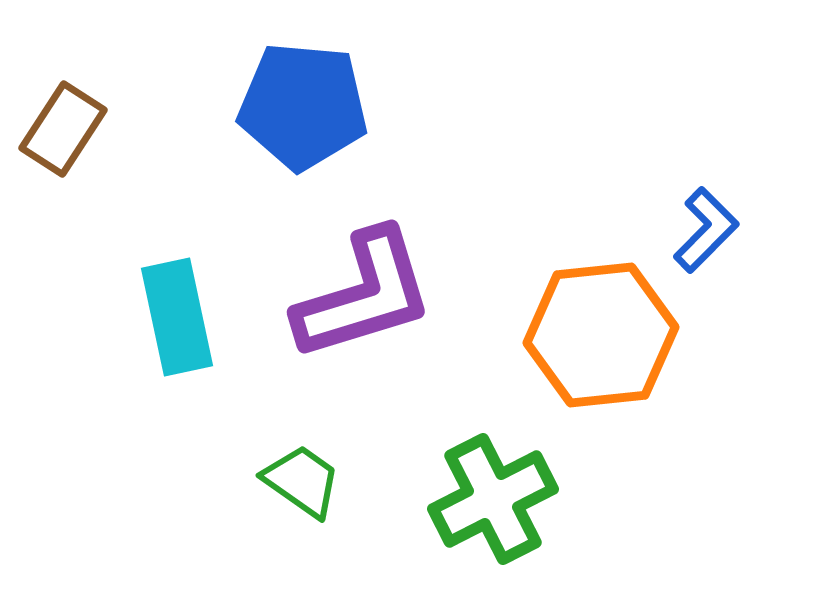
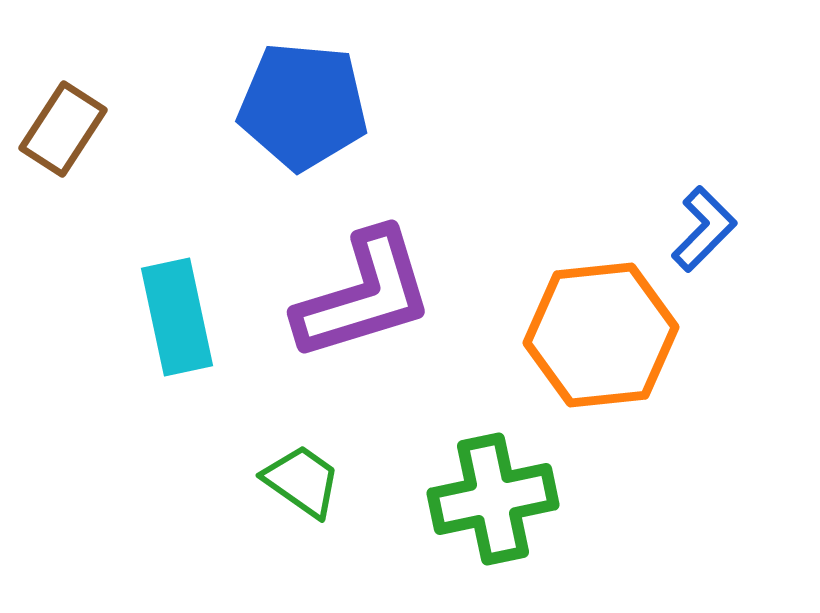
blue L-shape: moved 2 px left, 1 px up
green cross: rotated 15 degrees clockwise
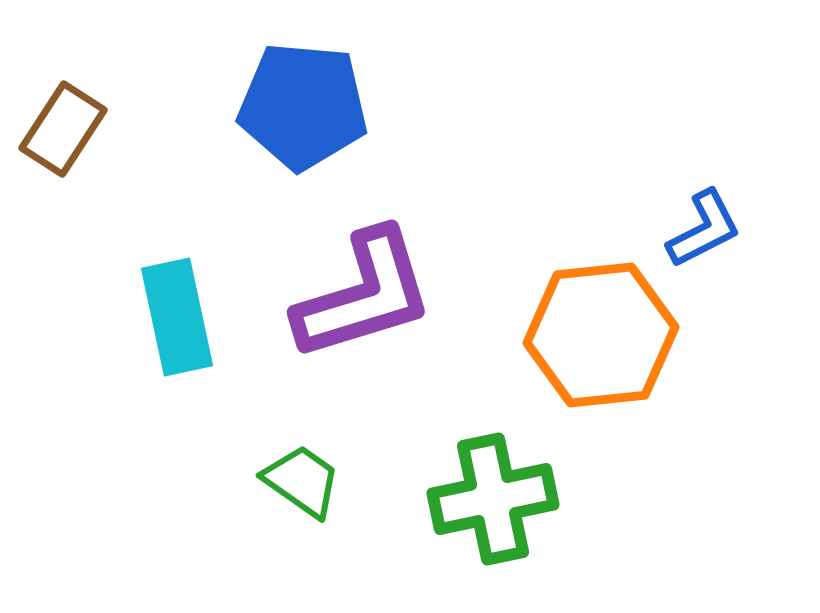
blue L-shape: rotated 18 degrees clockwise
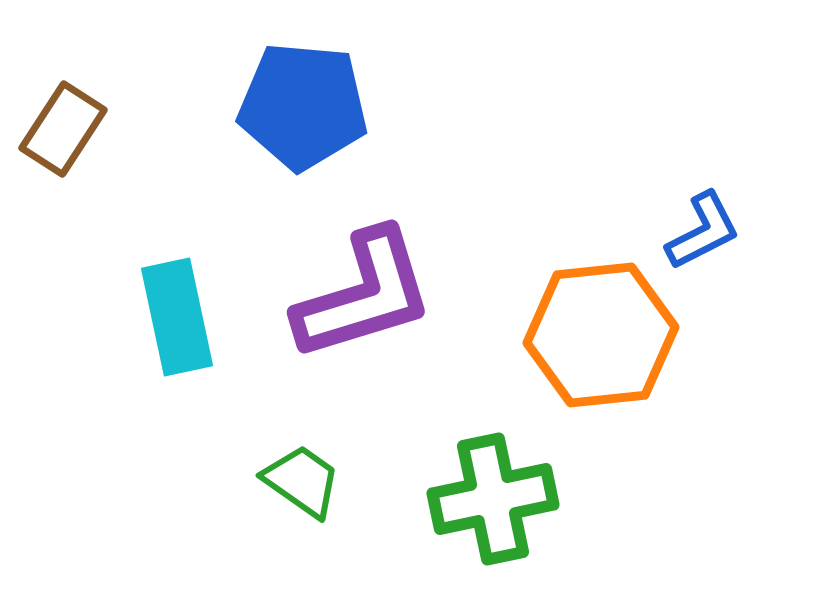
blue L-shape: moved 1 px left, 2 px down
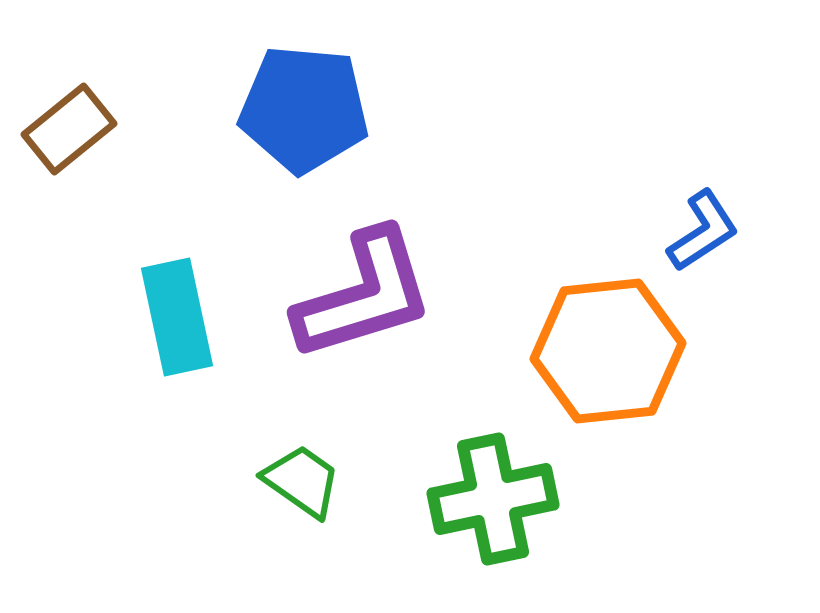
blue pentagon: moved 1 px right, 3 px down
brown rectangle: moved 6 px right; rotated 18 degrees clockwise
blue L-shape: rotated 6 degrees counterclockwise
orange hexagon: moved 7 px right, 16 px down
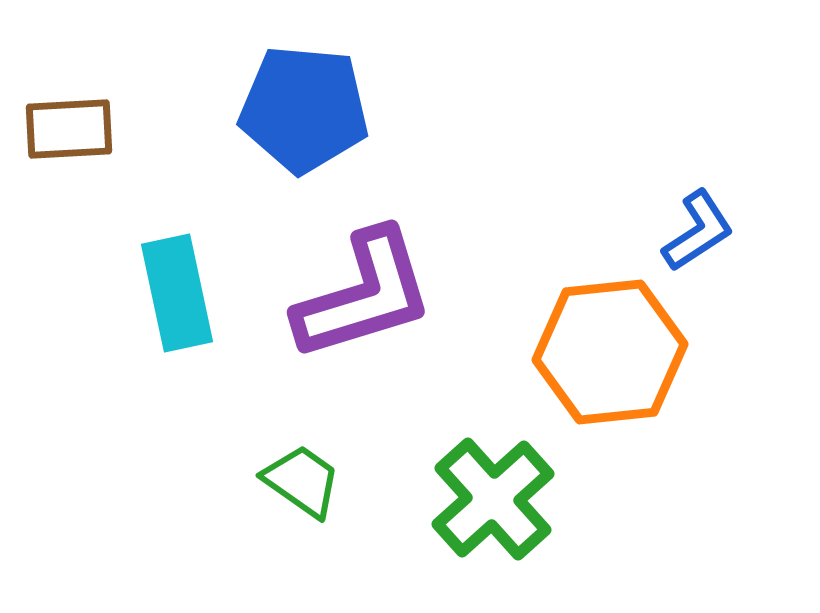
brown rectangle: rotated 36 degrees clockwise
blue L-shape: moved 5 px left
cyan rectangle: moved 24 px up
orange hexagon: moved 2 px right, 1 px down
green cross: rotated 30 degrees counterclockwise
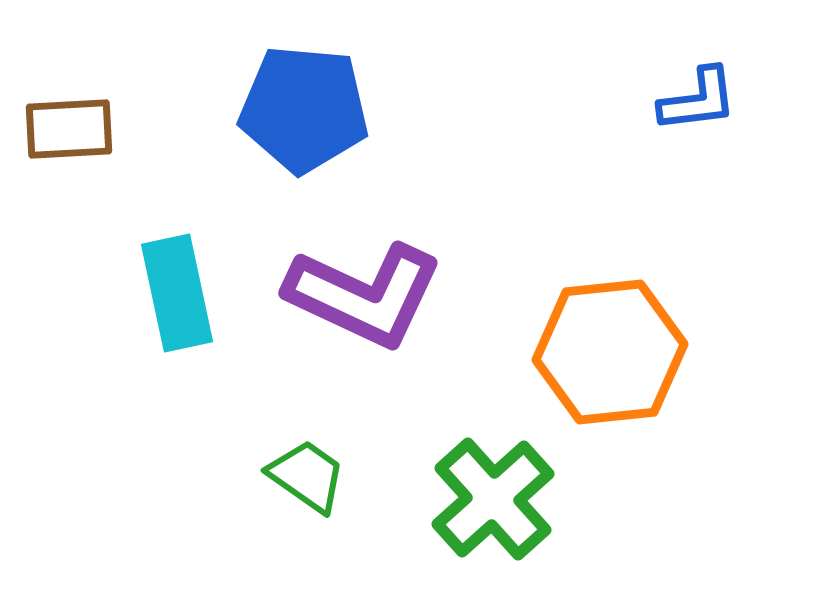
blue L-shape: moved 131 px up; rotated 26 degrees clockwise
purple L-shape: rotated 42 degrees clockwise
green trapezoid: moved 5 px right, 5 px up
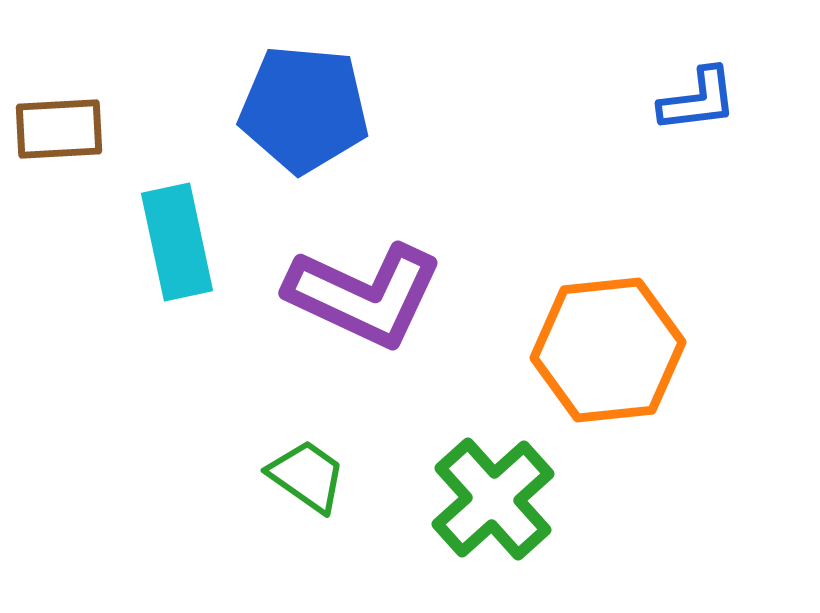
brown rectangle: moved 10 px left
cyan rectangle: moved 51 px up
orange hexagon: moved 2 px left, 2 px up
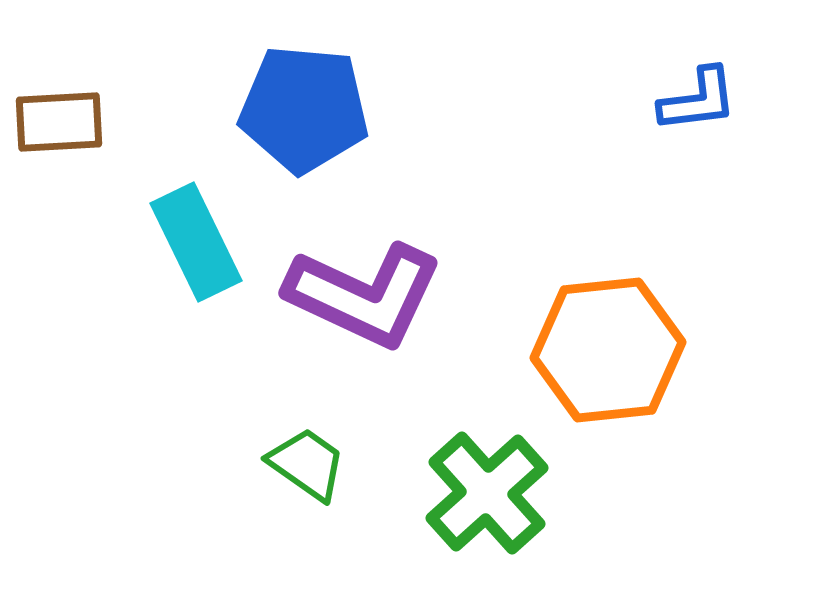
brown rectangle: moved 7 px up
cyan rectangle: moved 19 px right; rotated 14 degrees counterclockwise
green trapezoid: moved 12 px up
green cross: moved 6 px left, 6 px up
